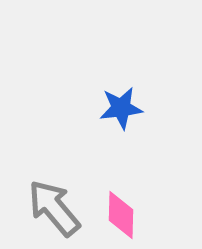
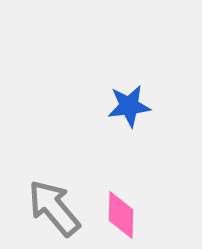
blue star: moved 8 px right, 2 px up
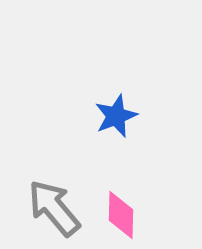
blue star: moved 13 px left, 10 px down; rotated 15 degrees counterclockwise
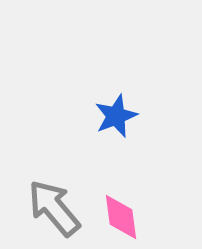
pink diamond: moved 2 px down; rotated 9 degrees counterclockwise
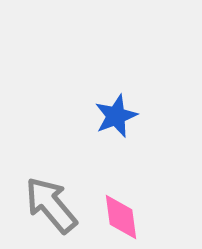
gray arrow: moved 3 px left, 3 px up
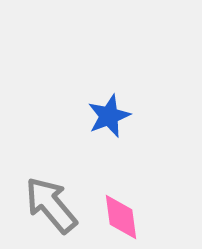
blue star: moved 7 px left
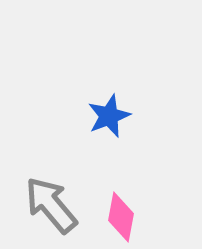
pink diamond: rotated 18 degrees clockwise
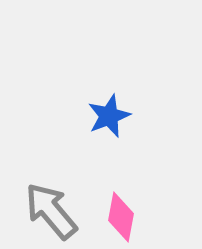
gray arrow: moved 6 px down
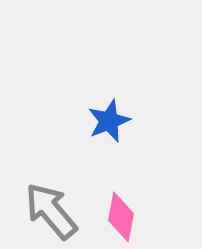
blue star: moved 5 px down
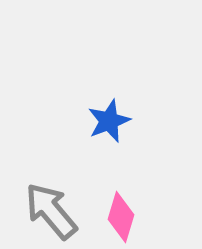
pink diamond: rotated 6 degrees clockwise
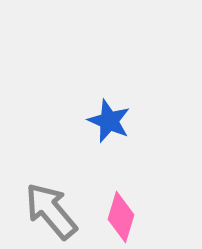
blue star: rotated 27 degrees counterclockwise
